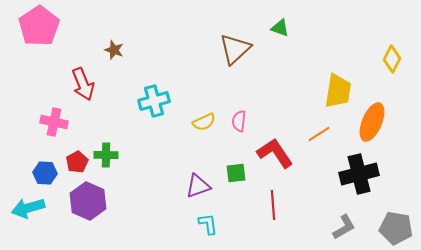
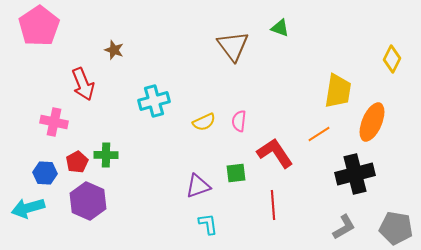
brown triangle: moved 2 px left, 3 px up; rotated 24 degrees counterclockwise
black cross: moved 4 px left
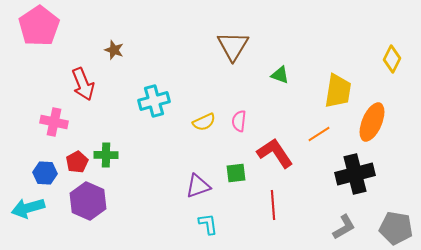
green triangle: moved 47 px down
brown triangle: rotated 8 degrees clockwise
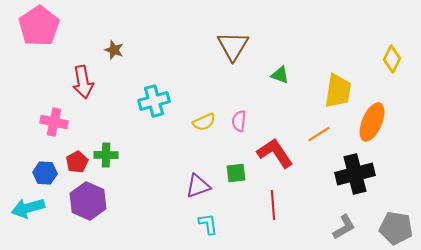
red arrow: moved 2 px up; rotated 12 degrees clockwise
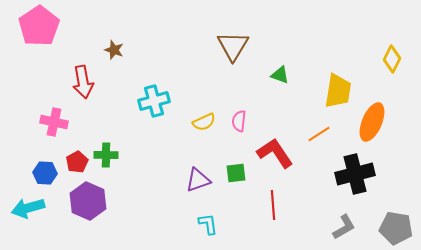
purple triangle: moved 6 px up
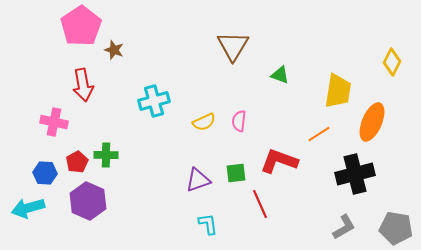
pink pentagon: moved 42 px right
yellow diamond: moved 3 px down
red arrow: moved 3 px down
red L-shape: moved 4 px right, 8 px down; rotated 36 degrees counterclockwise
red line: moved 13 px left, 1 px up; rotated 20 degrees counterclockwise
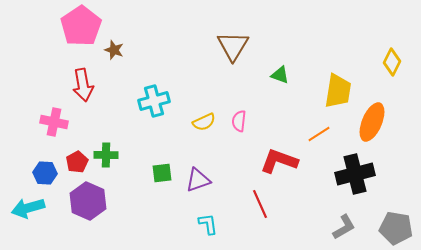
green square: moved 74 px left
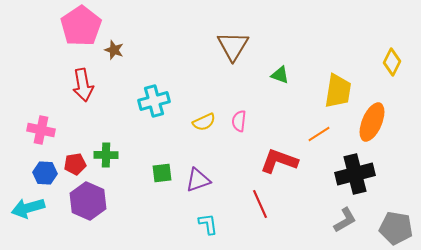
pink cross: moved 13 px left, 8 px down
red pentagon: moved 2 px left, 2 px down; rotated 20 degrees clockwise
gray L-shape: moved 1 px right, 7 px up
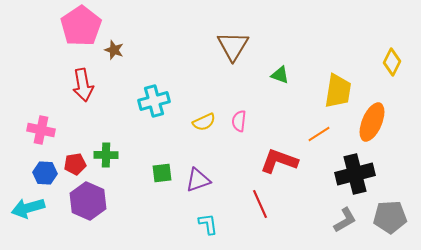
gray pentagon: moved 6 px left, 11 px up; rotated 12 degrees counterclockwise
